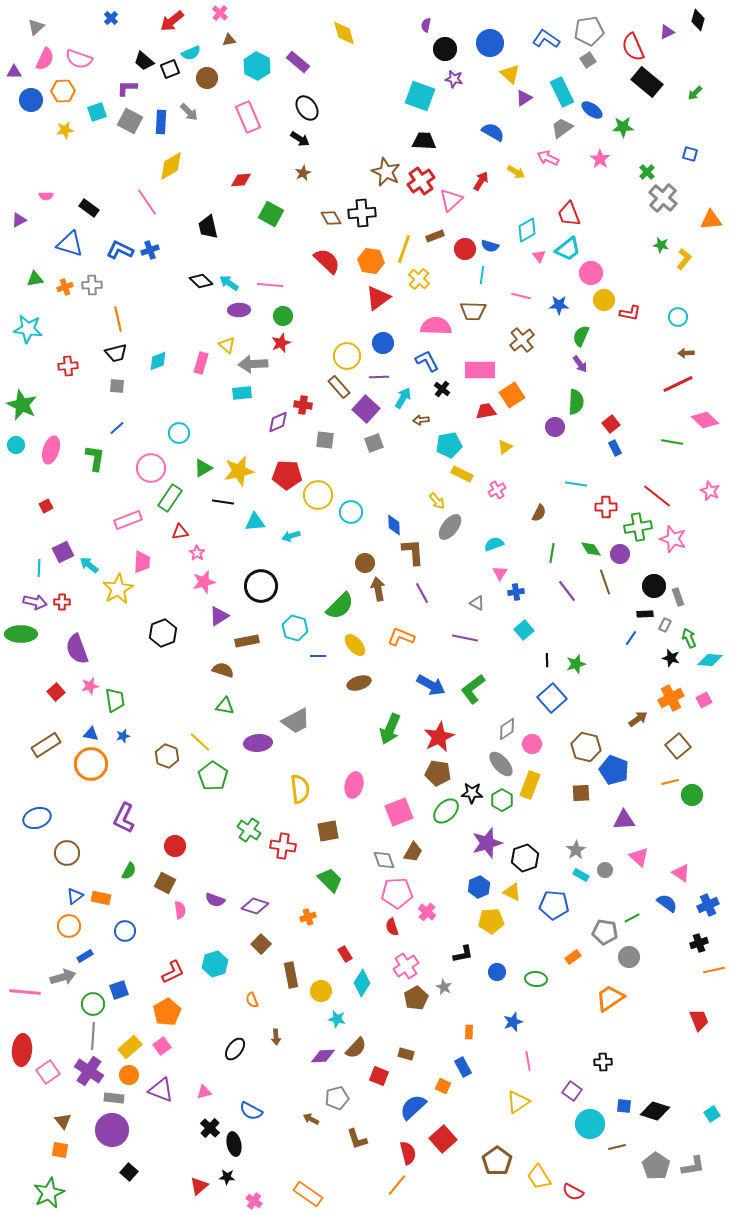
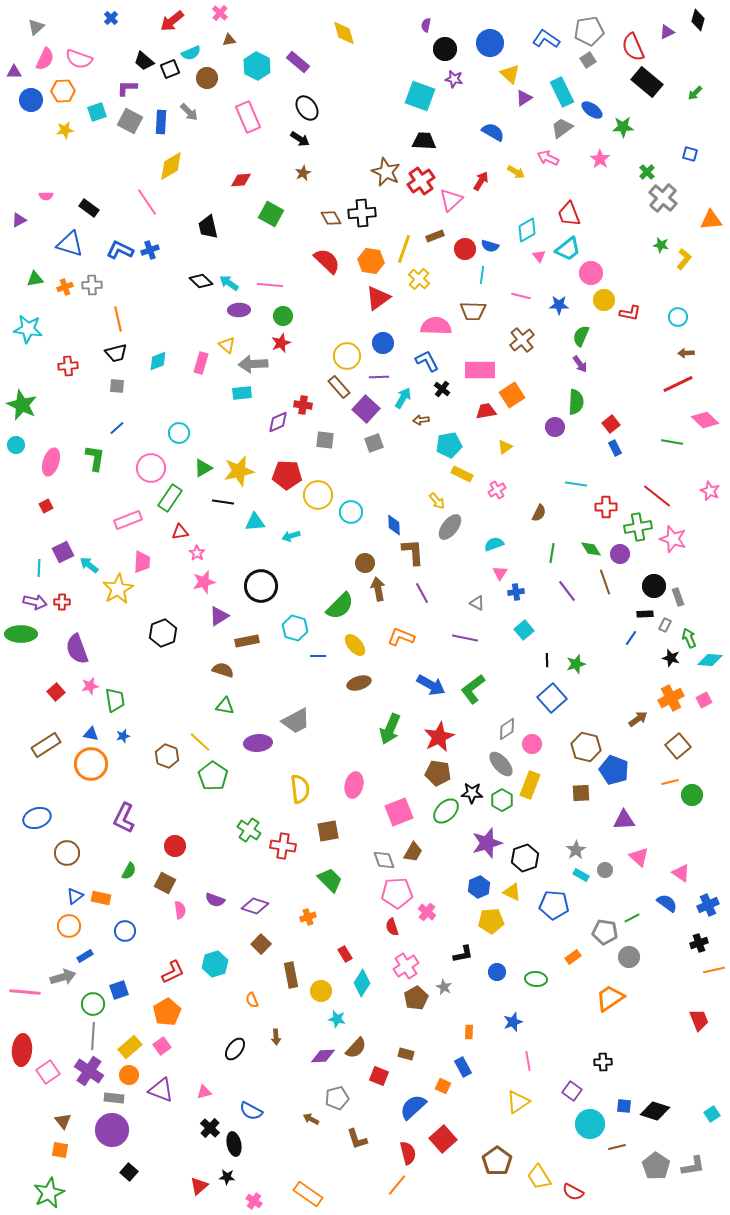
pink ellipse at (51, 450): moved 12 px down
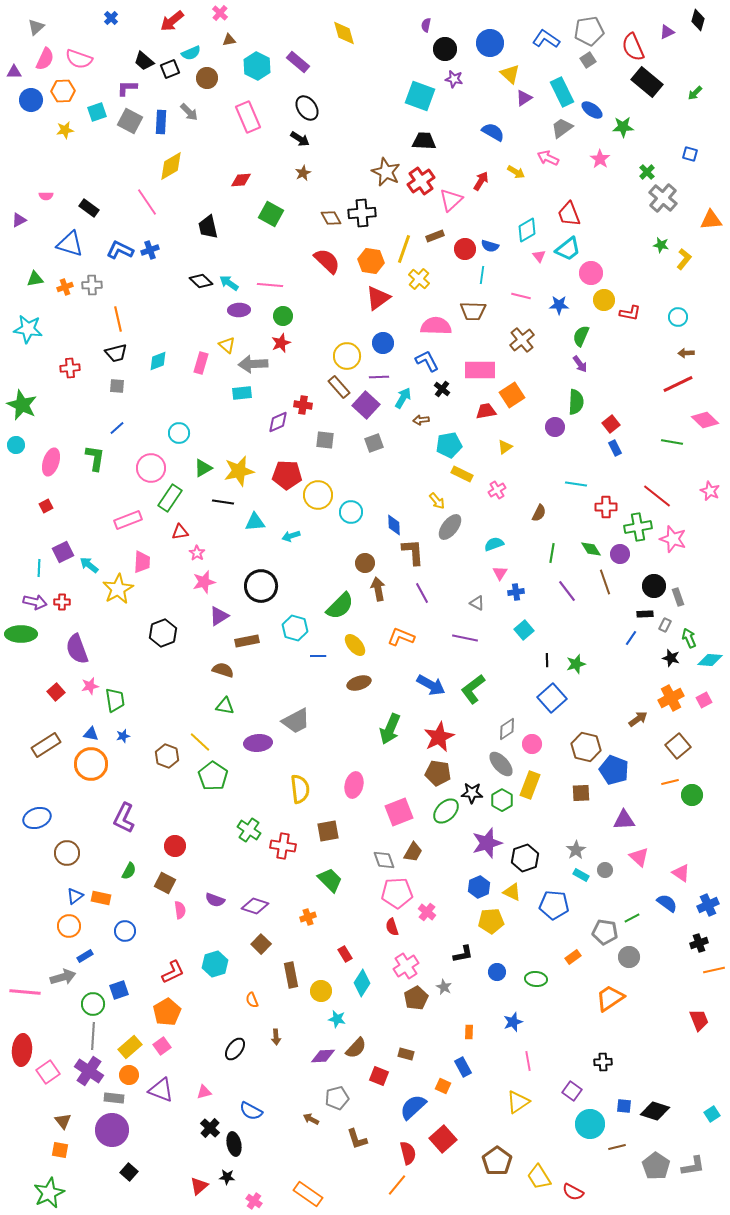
red cross at (68, 366): moved 2 px right, 2 px down
purple square at (366, 409): moved 4 px up
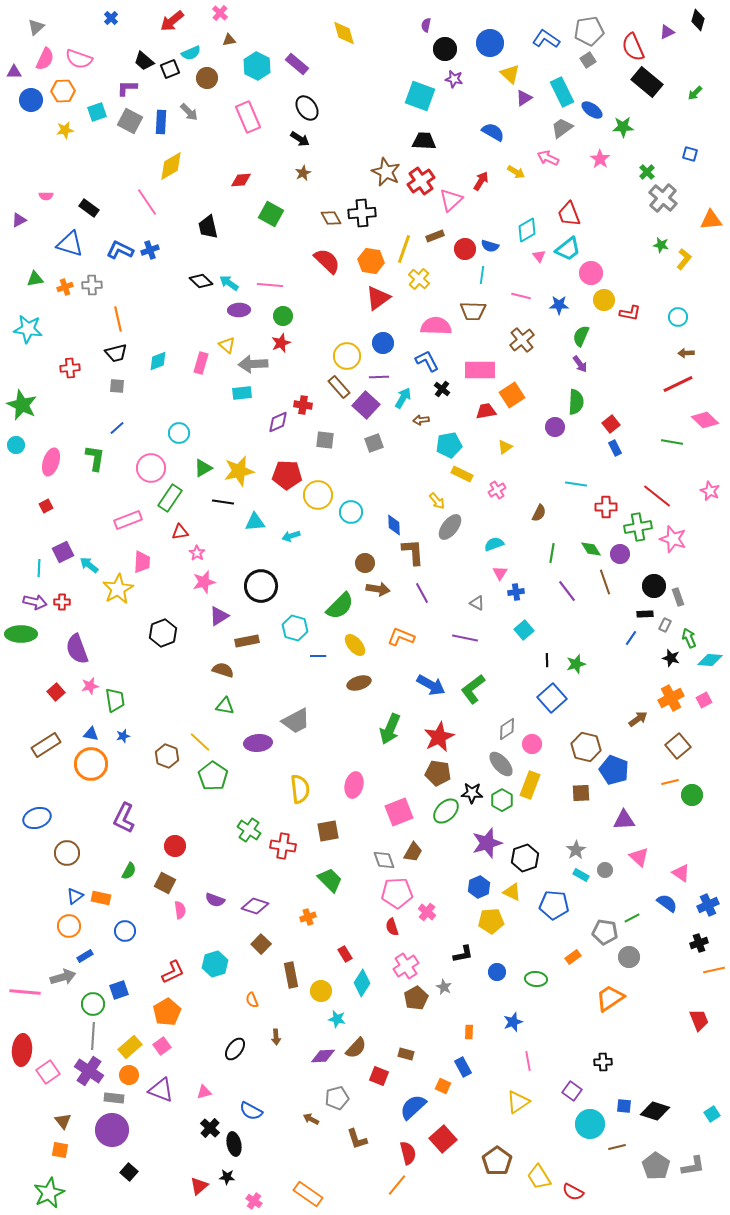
purple rectangle at (298, 62): moved 1 px left, 2 px down
brown arrow at (378, 589): rotated 110 degrees clockwise
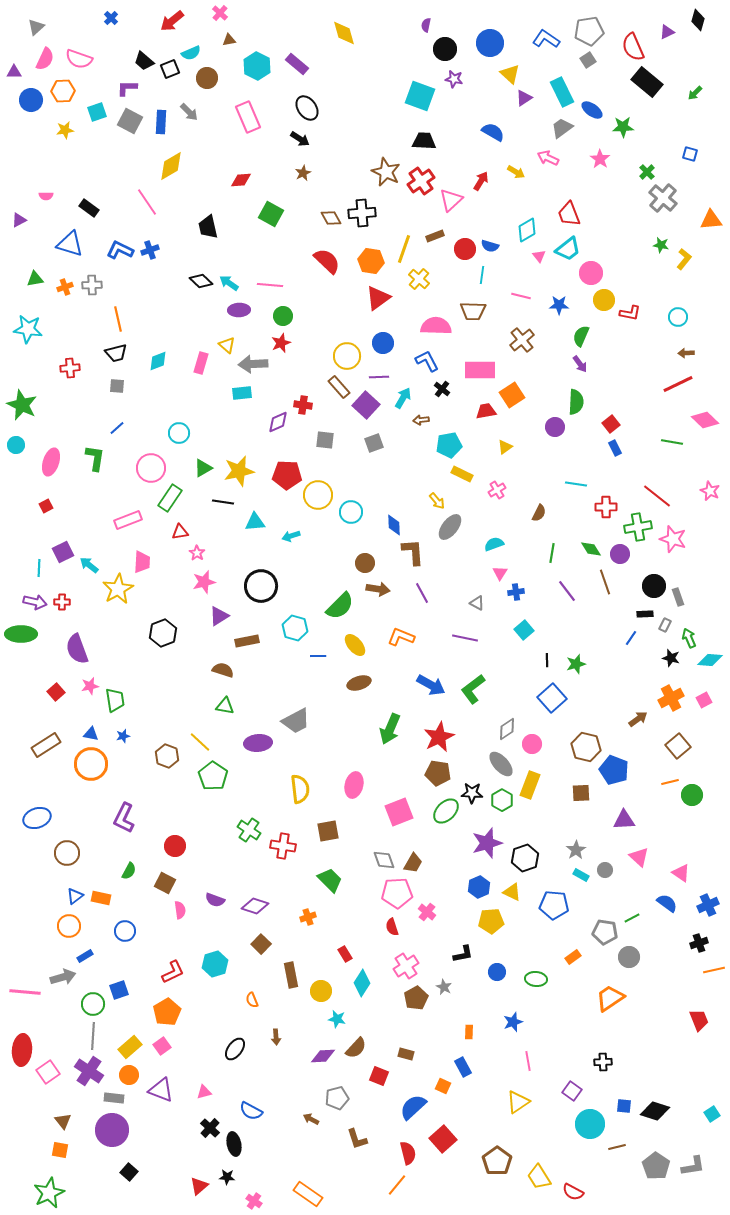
brown trapezoid at (413, 852): moved 11 px down
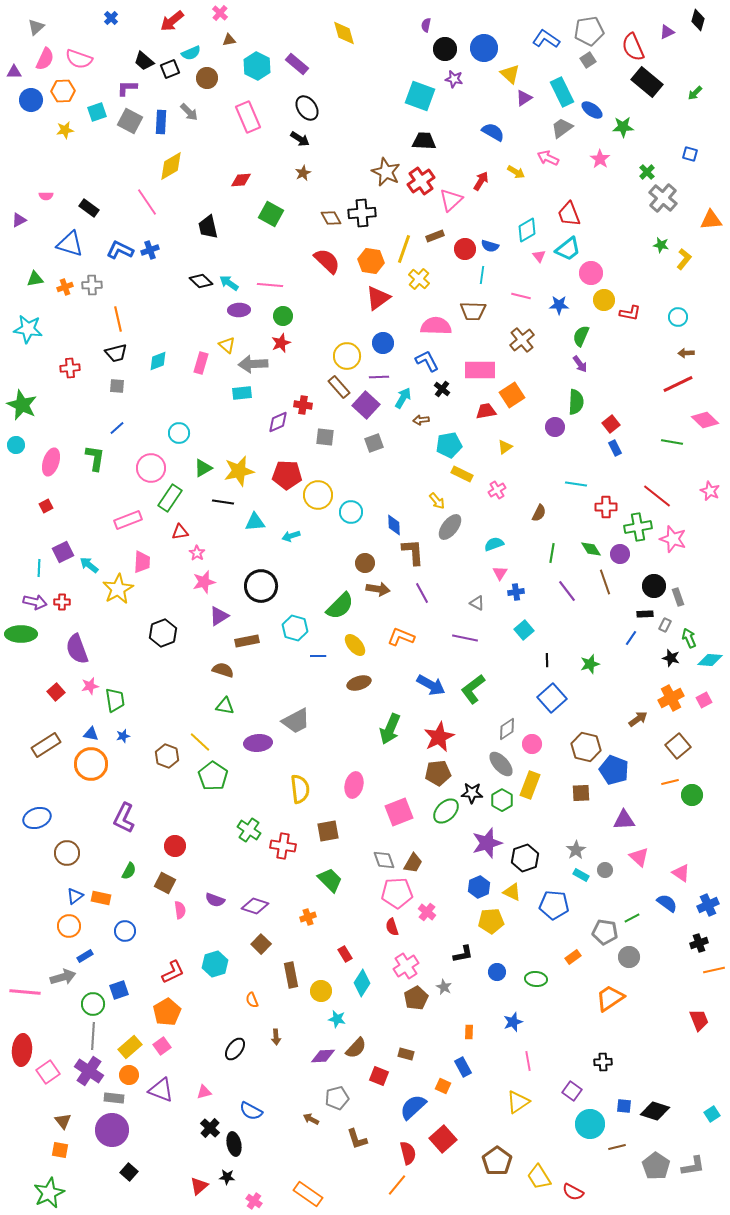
blue circle at (490, 43): moved 6 px left, 5 px down
gray square at (325, 440): moved 3 px up
green star at (576, 664): moved 14 px right
brown pentagon at (438, 773): rotated 15 degrees counterclockwise
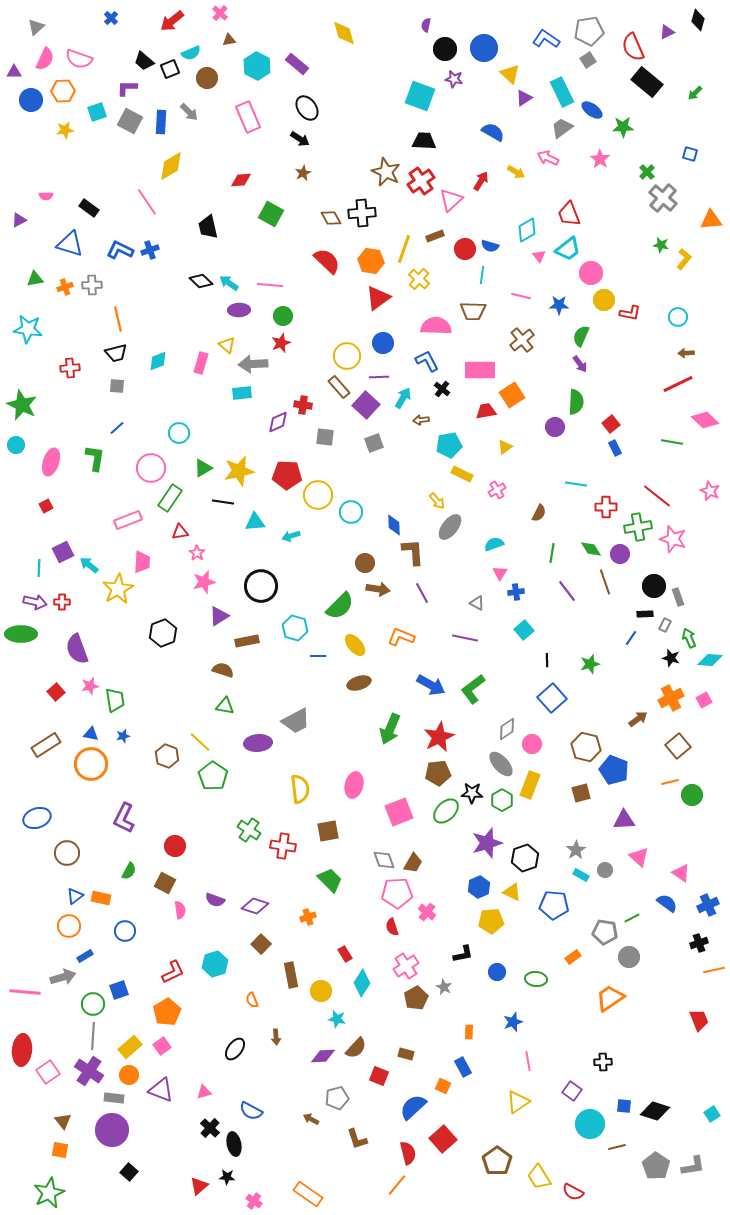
brown square at (581, 793): rotated 12 degrees counterclockwise
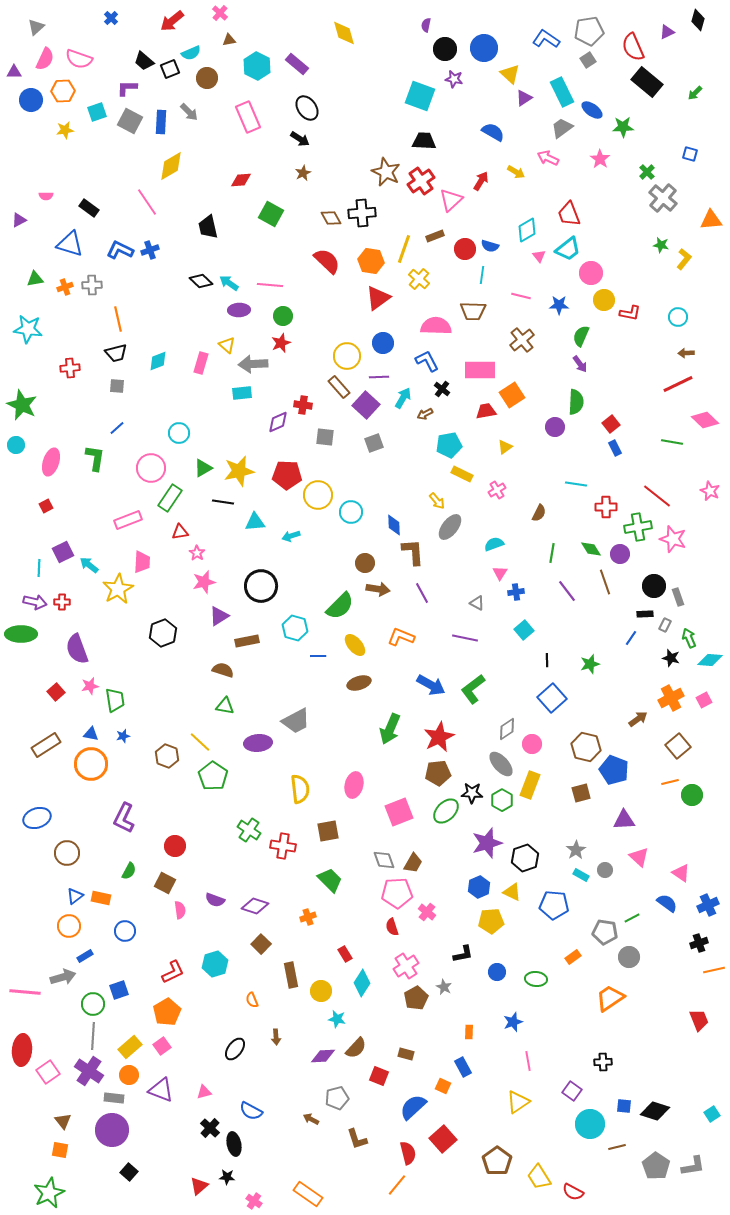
brown arrow at (421, 420): moved 4 px right, 6 px up; rotated 21 degrees counterclockwise
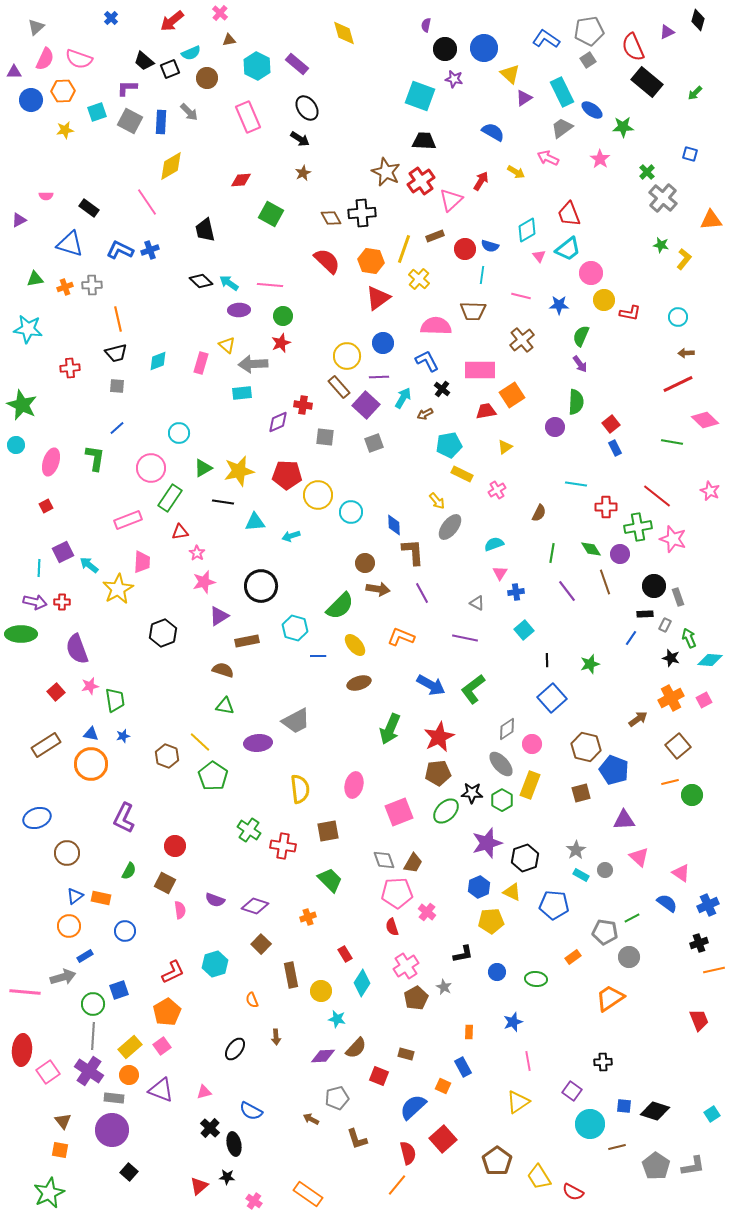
black trapezoid at (208, 227): moved 3 px left, 3 px down
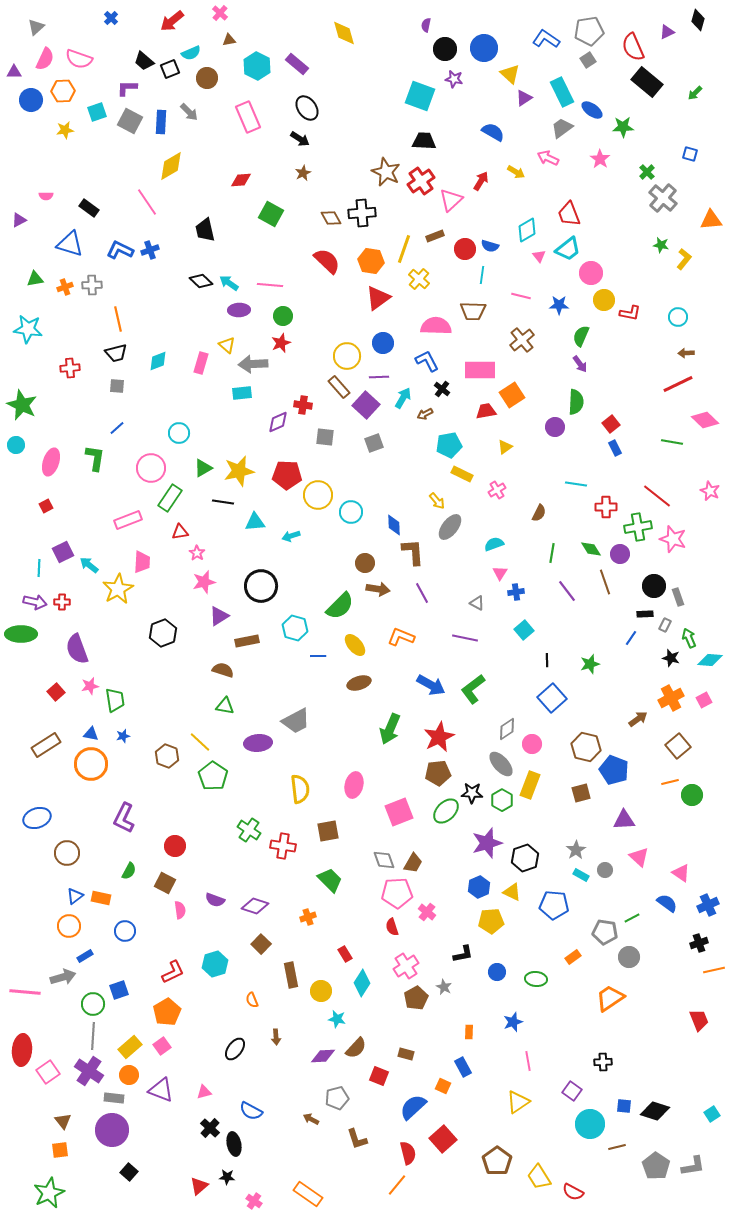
orange square at (60, 1150): rotated 18 degrees counterclockwise
